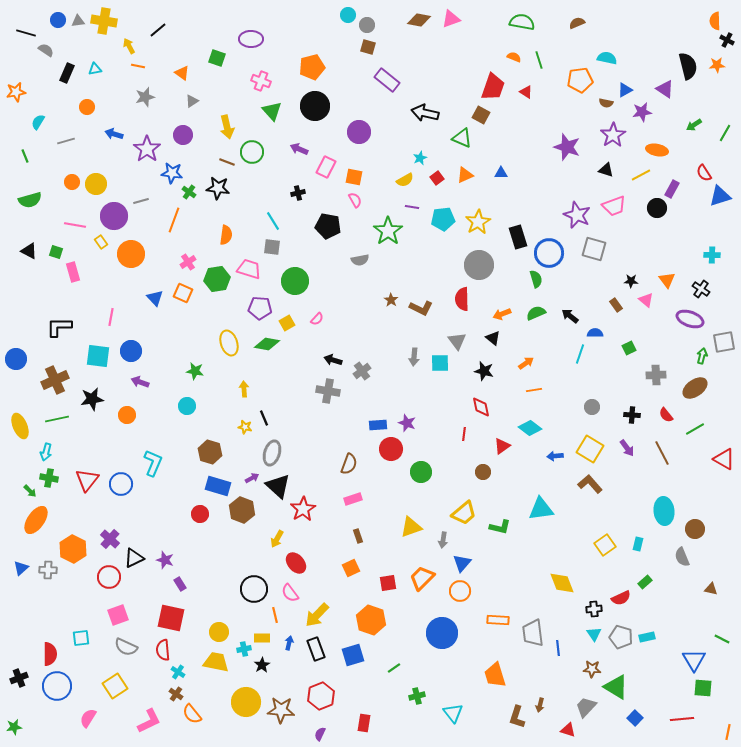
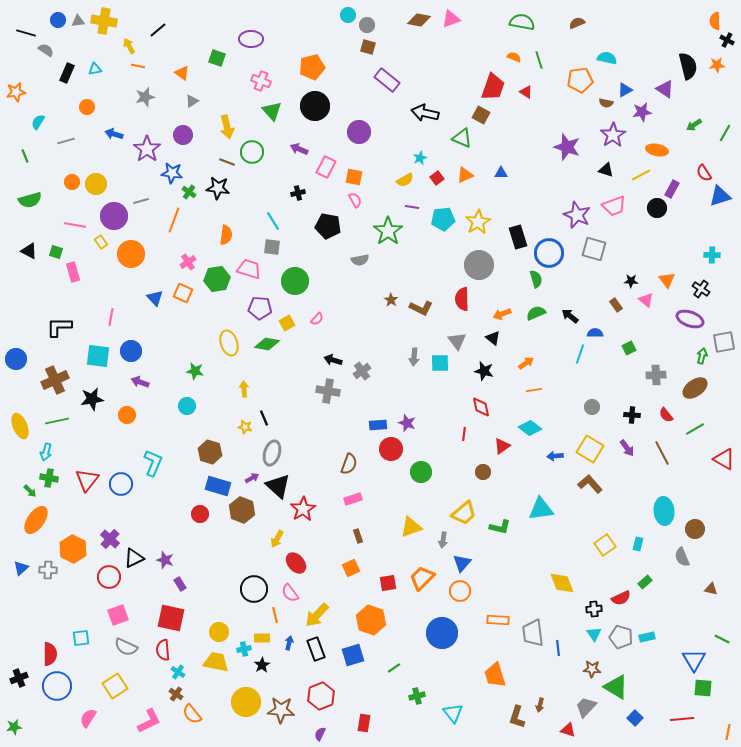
green line at (57, 419): moved 2 px down
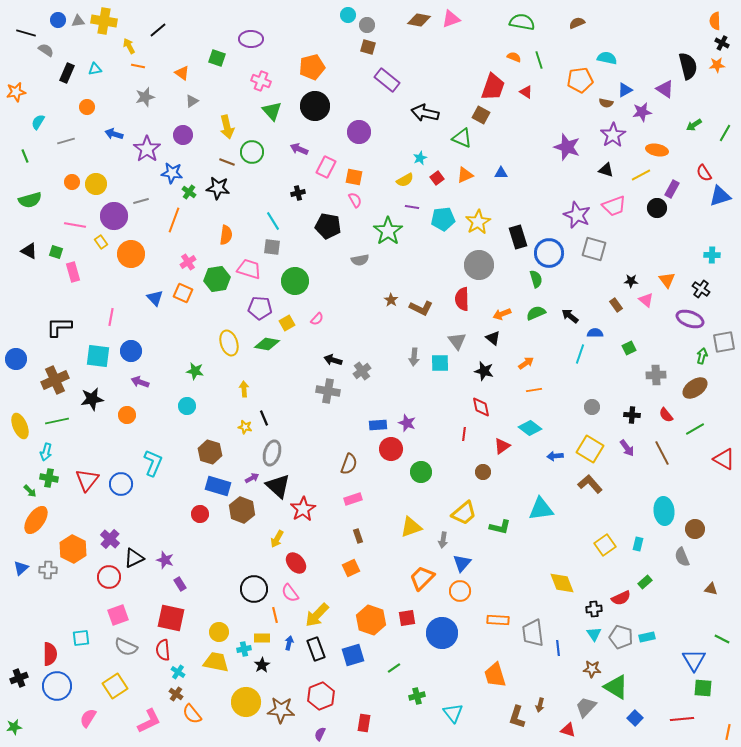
black cross at (727, 40): moved 5 px left, 3 px down
red square at (388, 583): moved 19 px right, 35 px down
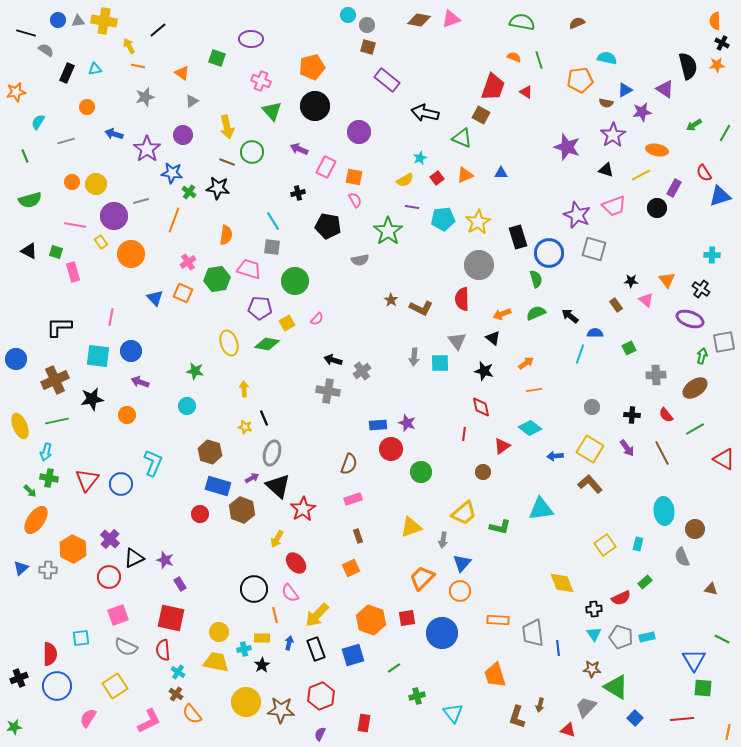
purple rectangle at (672, 189): moved 2 px right, 1 px up
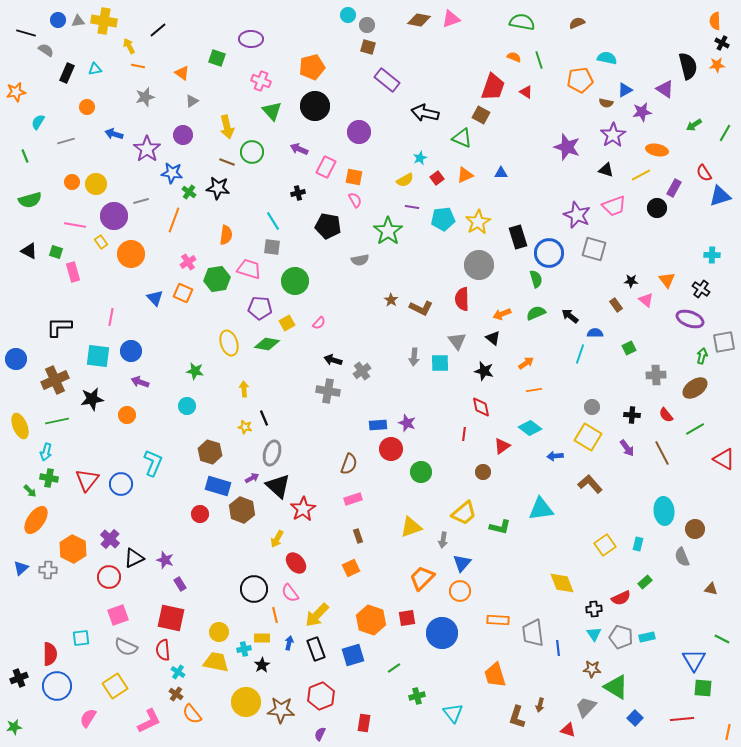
pink semicircle at (317, 319): moved 2 px right, 4 px down
yellow square at (590, 449): moved 2 px left, 12 px up
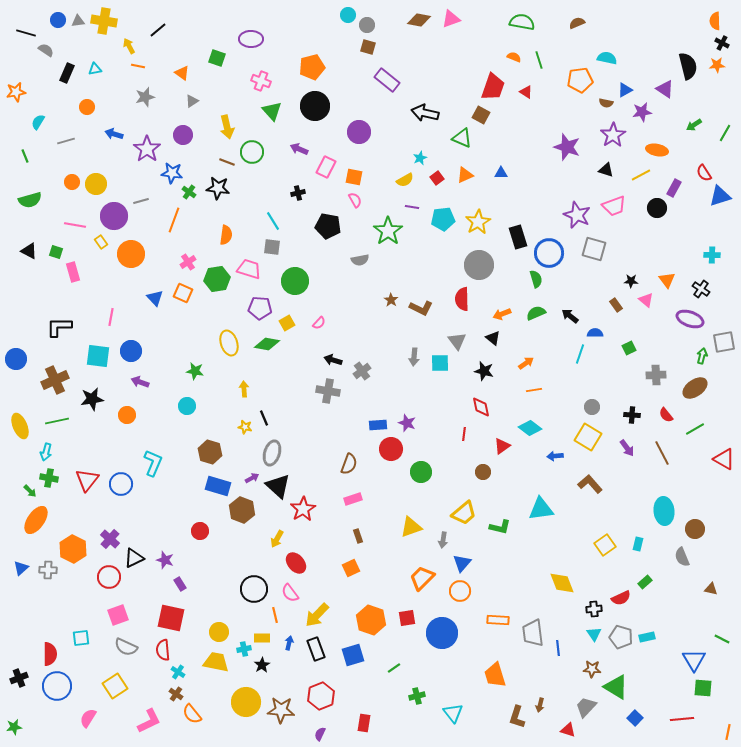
red circle at (200, 514): moved 17 px down
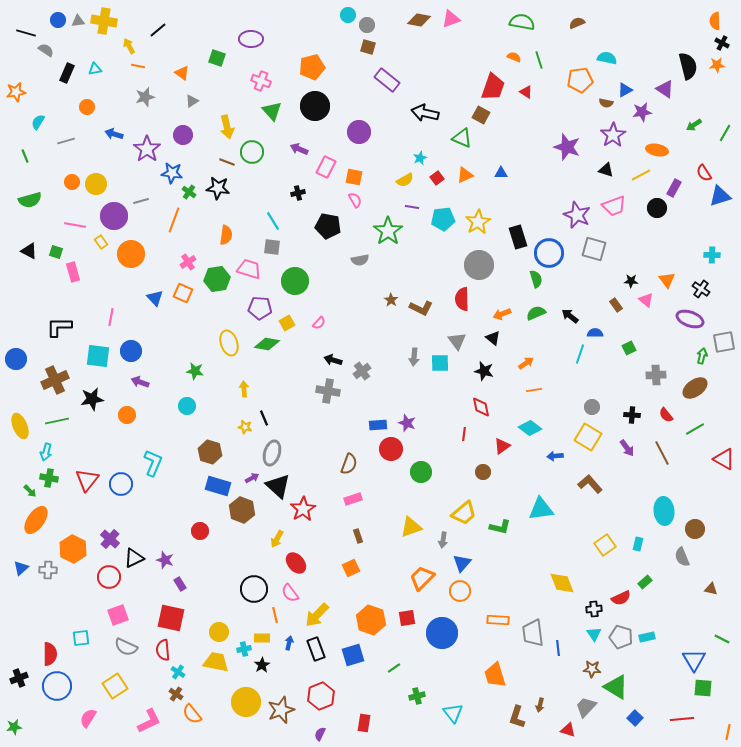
brown star at (281, 710): rotated 24 degrees counterclockwise
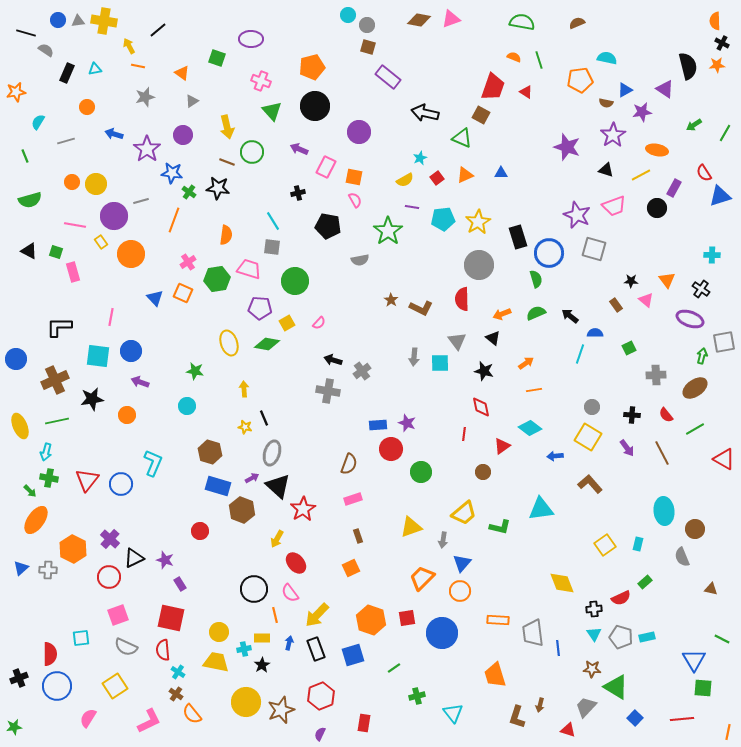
purple rectangle at (387, 80): moved 1 px right, 3 px up
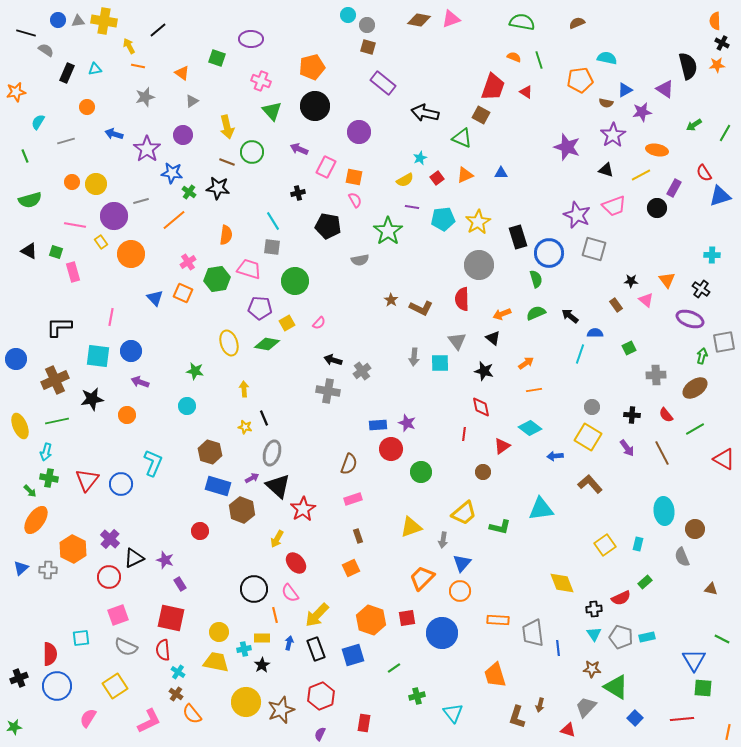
purple rectangle at (388, 77): moved 5 px left, 6 px down
orange line at (174, 220): rotated 30 degrees clockwise
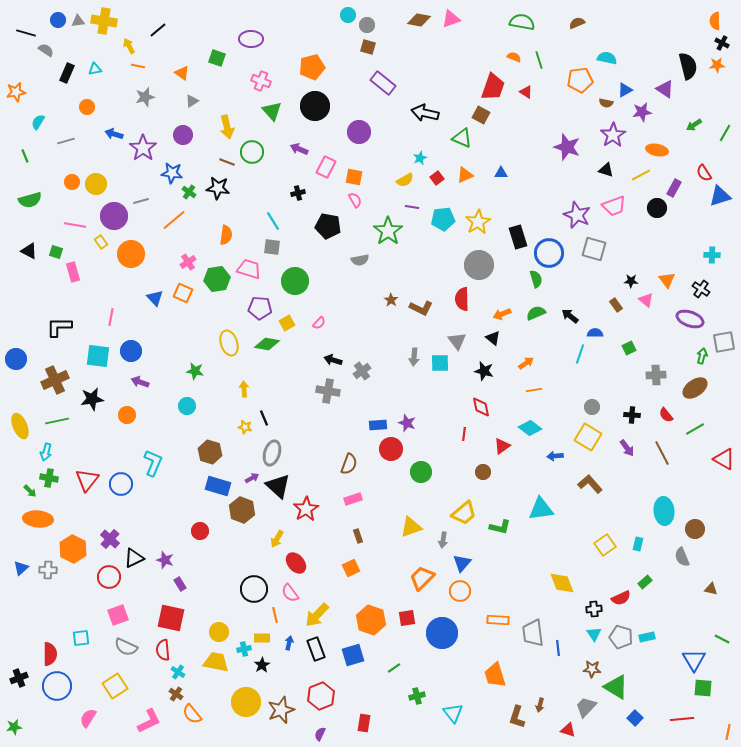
purple star at (147, 149): moved 4 px left, 1 px up
red star at (303, 509): moved 3 px right
orange ellipse at (36, 520): moved 2 px right, 1 px up; rotated 60 degrees clockwise
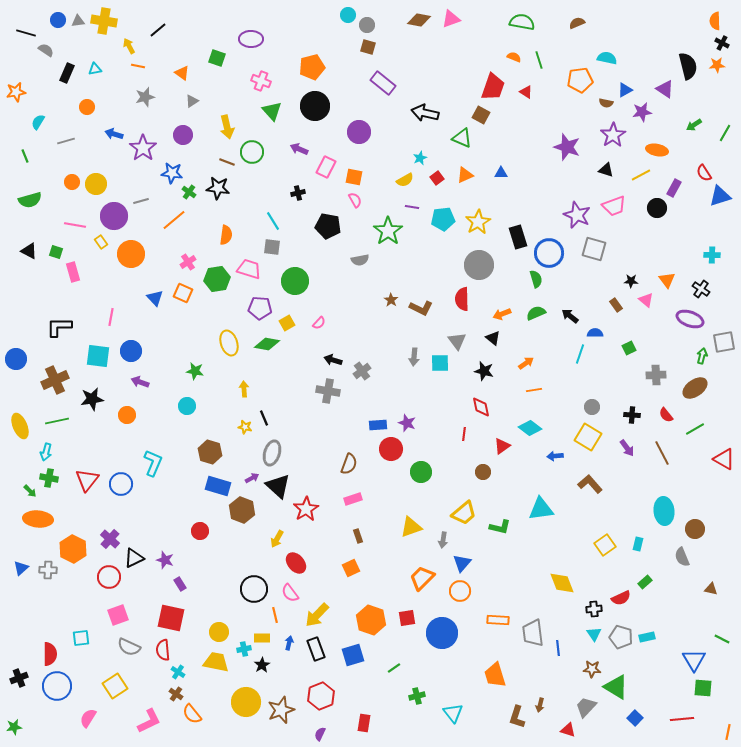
gray semicircle at (126, 647): moved 3 px right
